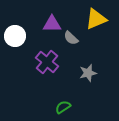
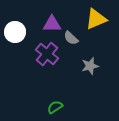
white circle: moved 4 px up
purple cross: moved 8 px up
gray star: moved 2 px right, 7 px up
green semicircle: moved 8 px left
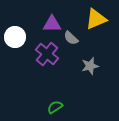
white circle: moved 5 px down
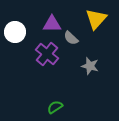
yellow triangle: rotated 25 degrees counterclockwise
white circle: moved 5 px up
gray star: rotated 30 degrees clockwise
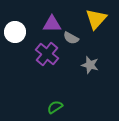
gray semicircle: rotated 14 degrees counterclockwise
gray star: moved 1 px up
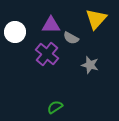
purple triangle: moved 1 px left, 1 px down
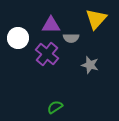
white circle: moved 3 px right, 6 px down
gray semicircle: rotated 28 degrees counterclockwise
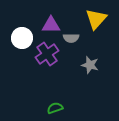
white circle: moved 4 px right
purple cross: rotated 15 degrees clockwise
green semicircle: moved 1 px down; rotated 14 degrees clockwise
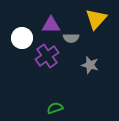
purple cross: moved 2 px down
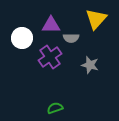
purple cross: moved 3 px right, 1 px down
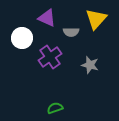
purple triangle: moved 4 px left, 7 px up; rotated 24 degrees clockwise
gray semicircle: moved 6 px up
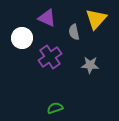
gray semicircle: moved 3 px right; rotated 77 degrees clockwise
gray star: rotated 12 degrees counterclockwise
